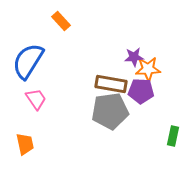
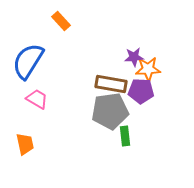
pink trapezoid: moved 1 px right; rotated 25 degrees counterclockwise
green rectangle: moved 48 px left; rotated 18 degrees counterclockwise
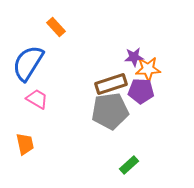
orange rectangle: moved 5 px left, 6 px down
blue semicircle: moved 2 px down
brown rectangle: rotated 28 degrees counterclockwise
green rectangle: moved 4 px right, 29 px down; rotated 54 degrees clockwise
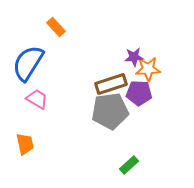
purple pentagon: moved 2 px left, 2 px down
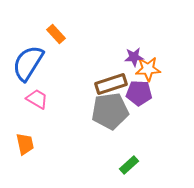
orange rectangle: moved 7 px down
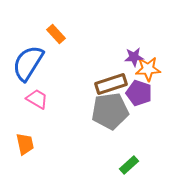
purple pentagon: rotated 15 degrees clockwise
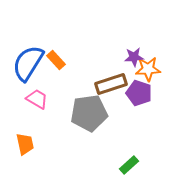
orange rectangle: moved 26 px down
gray pentagon: moved 21 px left, 2 px down
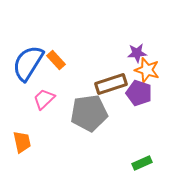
purple star: moved 3 px right, 4 px up
orange star: moved 1 px left, 1 px down; rotated 20 degrees clockwise
pink trapezoid: moved 7 px right; rotated 75 degrees counterclockwise
orange trapezoid: moved 3 px left, 2 px up
green rectangle: moved 13 px right, 2 px up; rotated 18 degrees clockwise
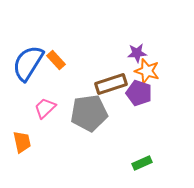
orange star: moved 1 px down
pink trapezoid: moved 1 px right, 9 px down
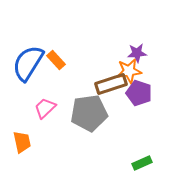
orange star: moved 18 px left; rotated 25 degrees counterclockwise
